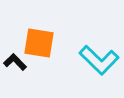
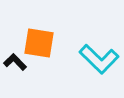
cyan L-shape: moved 1 px up
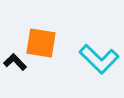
orange square: moved 2 px right
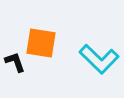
black L-shape: rotated 25 degrees clockwise
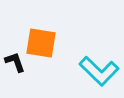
cyan L-shape: moved 12 px down
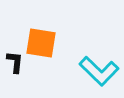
black L-shape: rotated 25 degrees clockwise
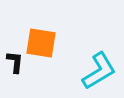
cyan L-shape: rotated 75 degrees counterclockwise
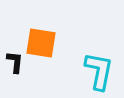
cyan L-shape: rotated 48 degrees counterclockwise
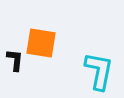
black L-shape: moved 2 px up
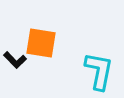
black L-shape: rotated 130 degrees clockwise
